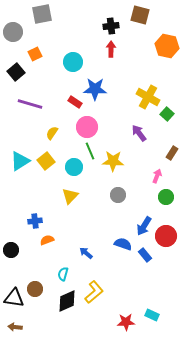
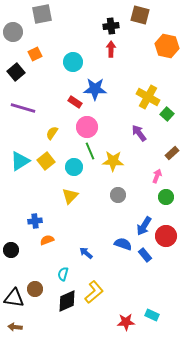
purple line at (30, 104): moved 7 px left, 4 px down
brown rectangle at (172, 153): rotated 16 degrees clockwise
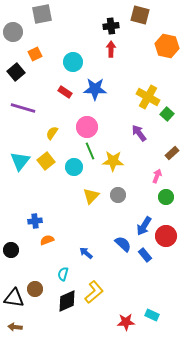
red rectangle at (75, 102): moved 10 px left, 10 px up
cyan triangle at (20, 161): rotated 20 degrees counterclockwise
yellow triangle at (70, 196): moved 21 px right
blue semicircle at (123, 244): rotated 24 degrees clockwise
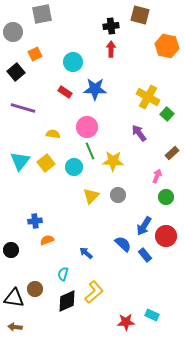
yellow semicircle at (52, 133): moved 1 px right, 1 px down; rotated 64 degrees clockwise
yellow square at (46, 161): moved 2 px down
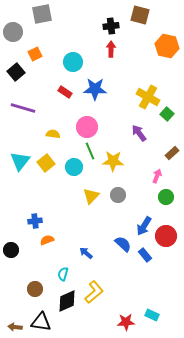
black triangle at (14, 298): moved 27 px right, 24 px down
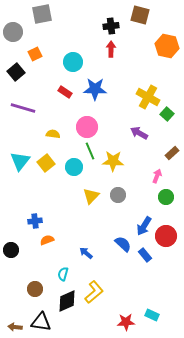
purple arrow at (139, 133): rotated 24 degrees counterclockwise
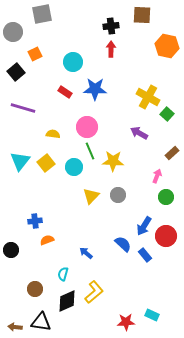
brown square at (140, 15): moved 2 px right; rotated 12 degrees counterclockwise
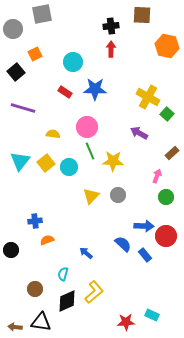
gray circle at (13, 32): moved 3 px up
cyan circle at (74, 167): moved 5 px left
blue arrow at (144, 226): rotated 120 degrees counterclockwise
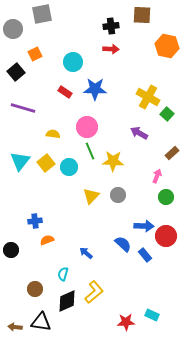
red arrow at (111, 49): rotated 91 degrees clockwise
